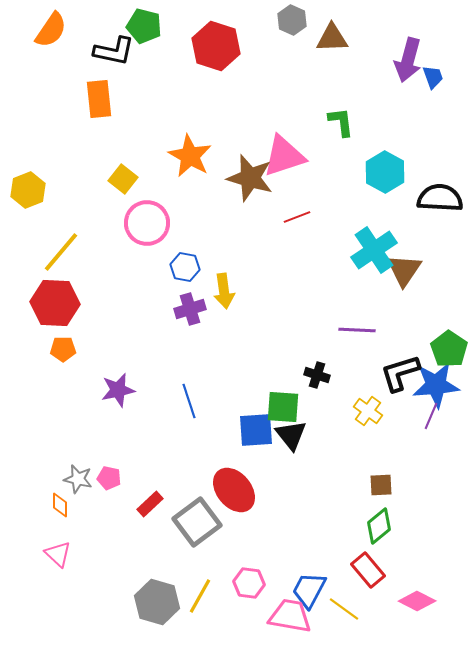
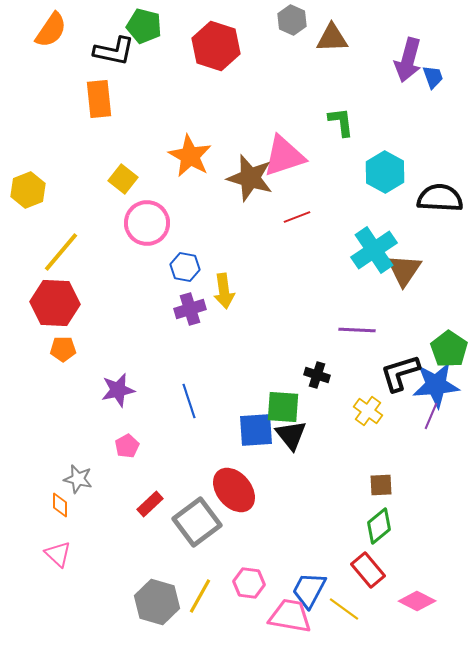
pink pentagon at (109, 478): moved 18 px right, 32 px up; rotated 30 degrees clockwise
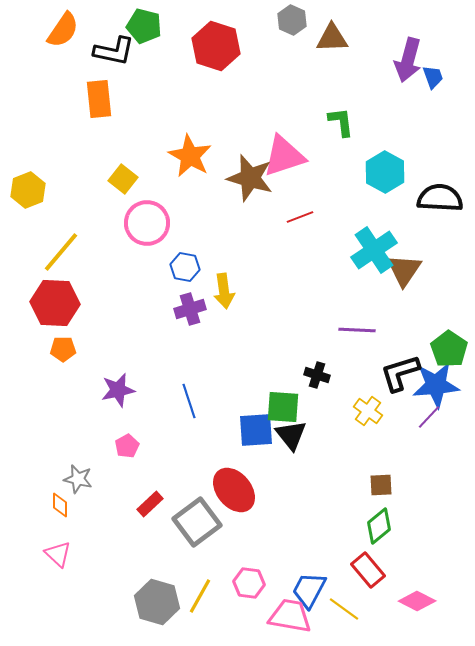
orange semicircle at (51, 30): moved 12 px right
red line at (297, 217): moved 3 px right
purple line at (431, 416): moved 2 px left, 1 px down; rotated 20 degrees clockwise
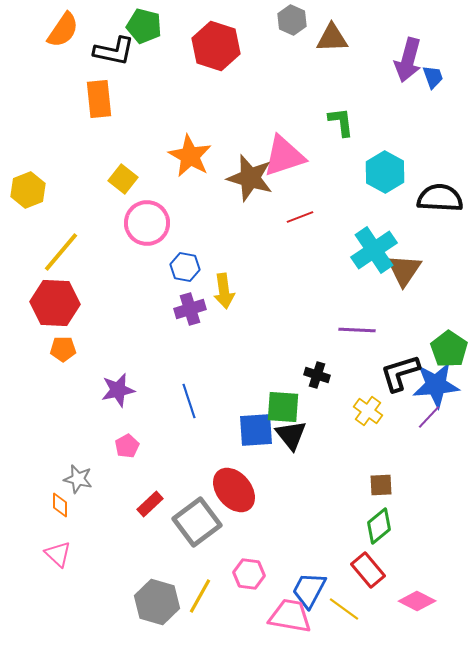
pink hexagon at (249, 583): moved 9 px up
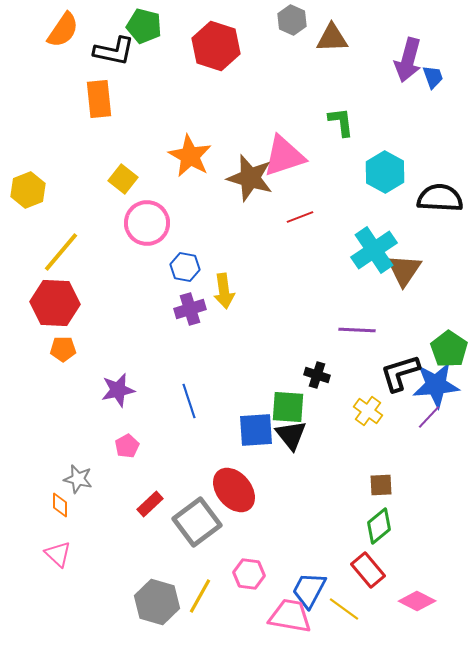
green square at (283, 407): moved 5 px right
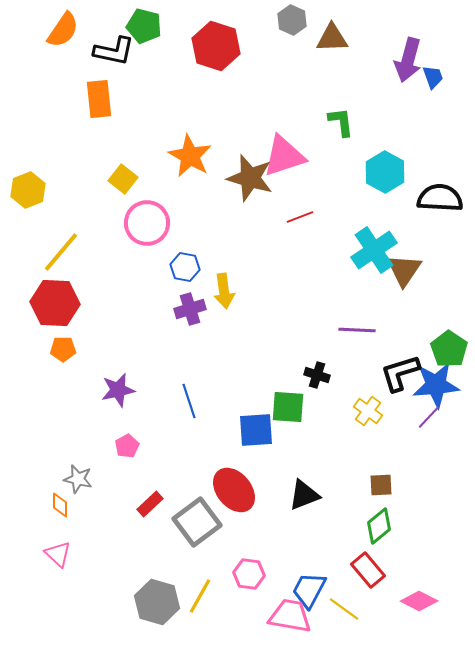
black triangle at (291, 435): moved 13 px right, 60 px down; rotated 48 degrees clockwise
pink diamond at (417, 601): moved 2 px right
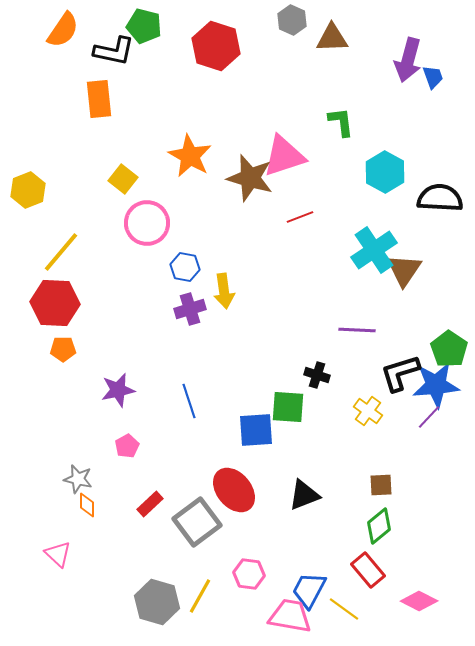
orange diamond at (60, 505): moved 27 px right
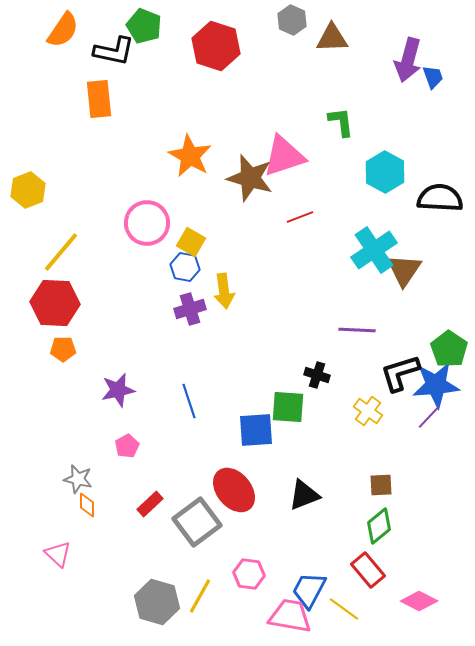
green pentagon at (144, 26): rotated 8 degrees clockwise
yellow square at (123, 179): moved 68 px right, 63 px down; rotated 8 degrees counterclockwise
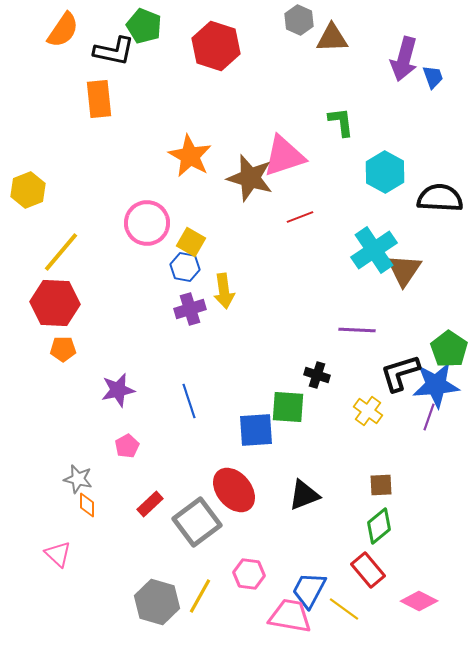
gray hexagon at (292, 20): moved 7 px right
purple arrow at (408, 60): moved 4 px left, 1 px up
purple line at (429, 417): rotated 24 degrees counterclockwise
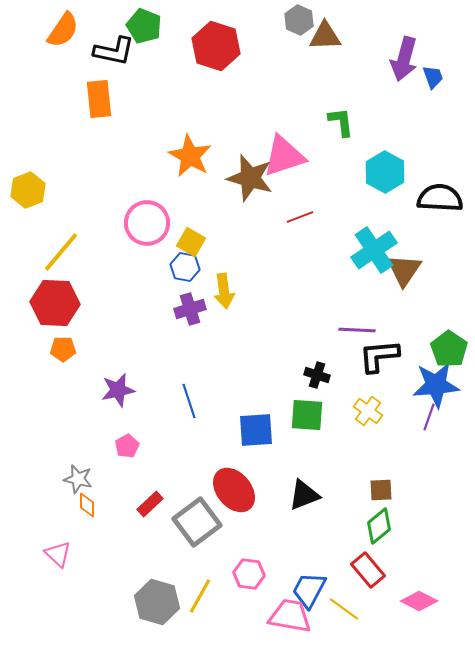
brown triangle at (332, 38): moved 7 px left, 2 px up
black L-shape at (400, 373): moved 21 px left, 17 px up; rotated 12 degrees clockwise
green square at (288, 407): moved 19 px right, 8 px down
brown square at (381, 485): moved 5 px down
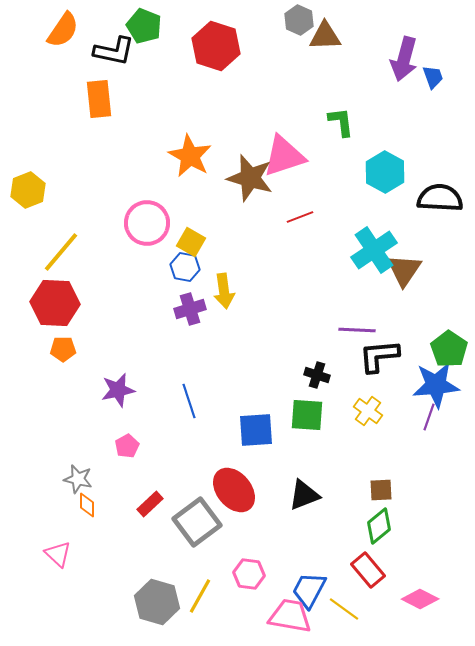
pink diamond at (419, 601): moved 1 px right, 2 px up
